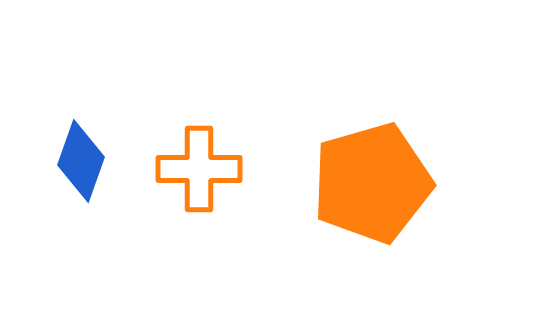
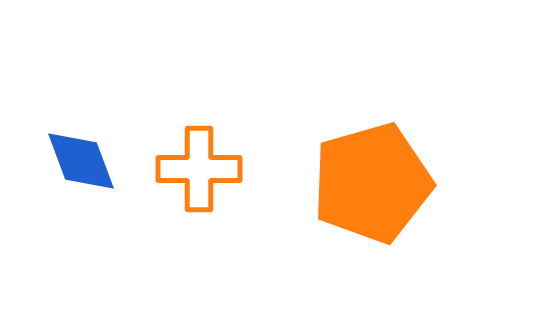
blue diamond: rotated 40 degrees counterclockwise
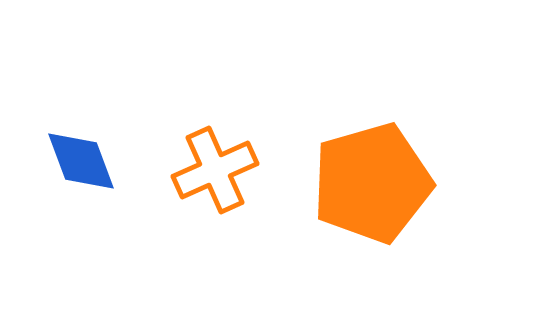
orange cross: moved 16 px right, 1 px down; rotated 24 degrees counterclockwise
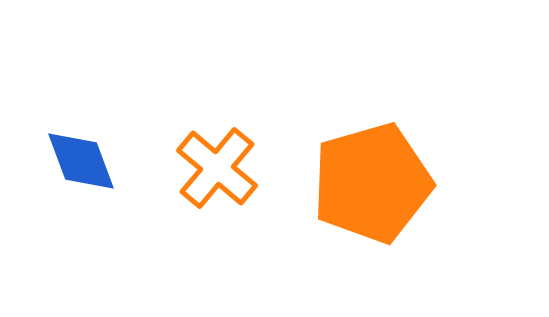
orange cross: moved 2 px right, 2 px up; rotated 26 degrees counterclockwise
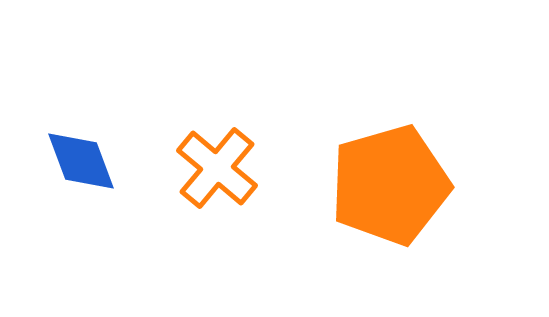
orange pentagon: moved 18 px right, 2 px down
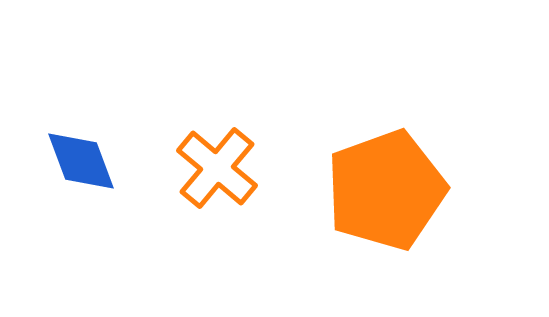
orange pentagon: moved 4 px left, 5 px down; rotated 4 degrees counterclockwise
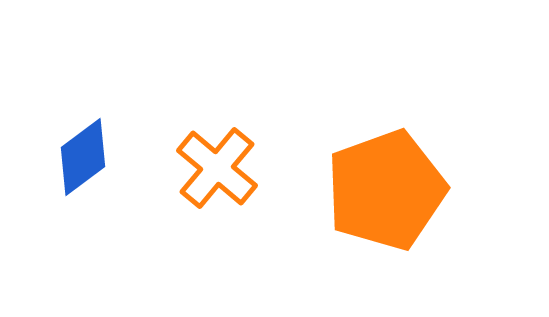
blue diamond: moved 2 px right, 4 px up; rotated 74 degrees clockwise
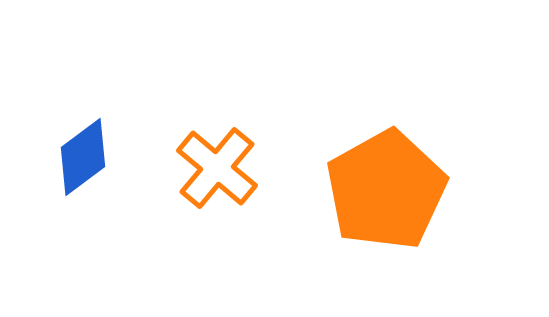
orange pentagon: rotated 9 degrees counterclockwise
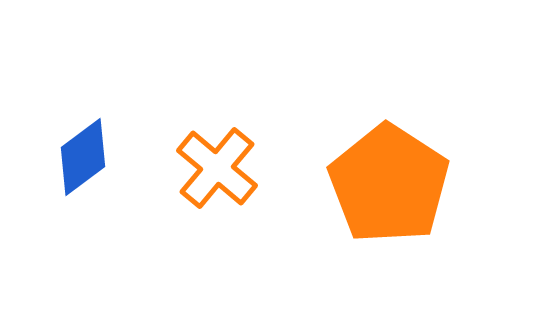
orange pentagon: moved 3 px right, 6 px up; rotated 10 degrees counterclockwise
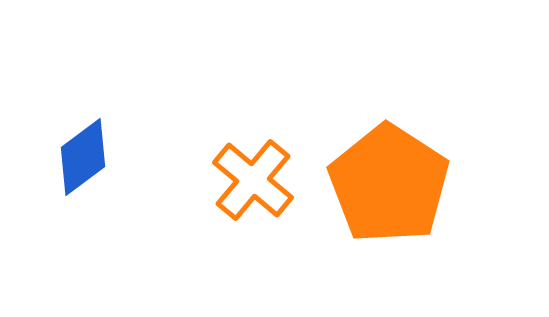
orange cross: moved 36 px right, 12 px down
